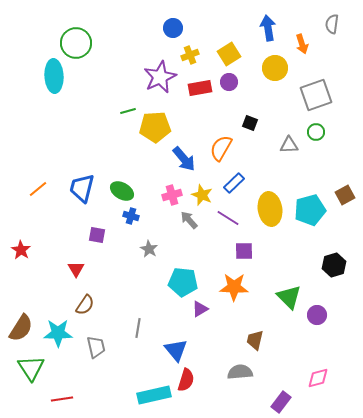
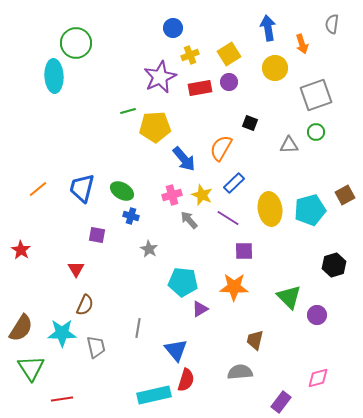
brown semicircle at (85, 305): rotated 10 degrees counterclockwise
cyan star at (58, 333): moved 4 px right
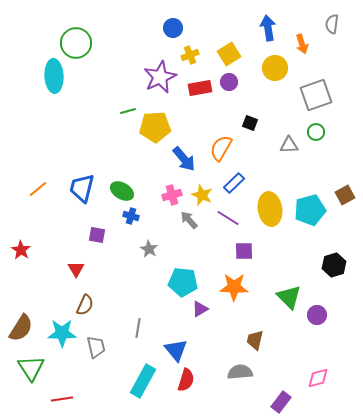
cyan rectangle at (154, 395): moved 11 px left, 14 px up; rotated 48 degrees counterclockwise
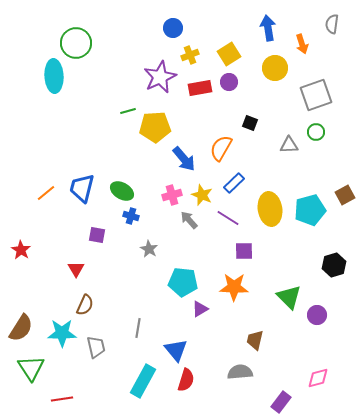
orange line at (38, 189): moved 8 px right, 4 px down
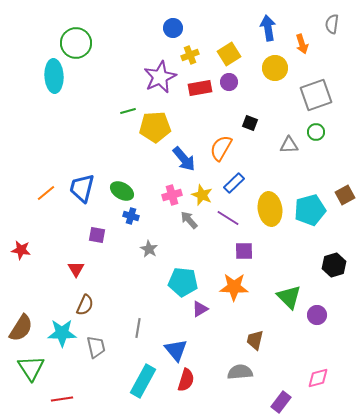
red star at (21, 250): rotated 24 degrees counterclockwise
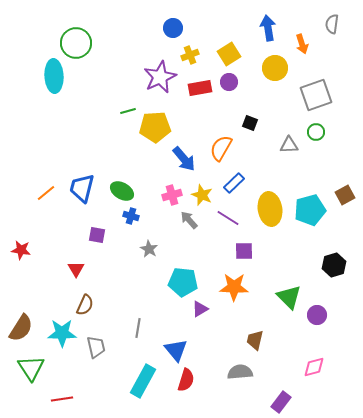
pink diamond at (318, 378): moved 4 px left, 11 px up
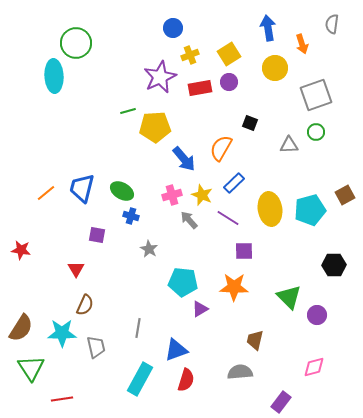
black hexagon at (334, 265): rotated 15 degrees clockwise
blue triangle at (176, 350): rotated 50 degrees clockwise
cyan rectangle at (143, 381): moved 3 px left, 2 px up
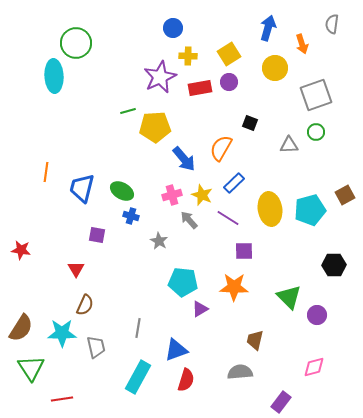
blue arrow at (268, 28): rotated 25 degrees clockwise
yellow cross at (190, 55): moved 2 px left, 1 px down; rotated 24 degrees clockwise
orange line at (46, 193): moved 21 px up; rotated 42 degrees counterclockwise
gray star at (149, 249): moved 10 px right, 8 px up
cyan rectangle at (140, 379): moved 2 px left, 2 px up
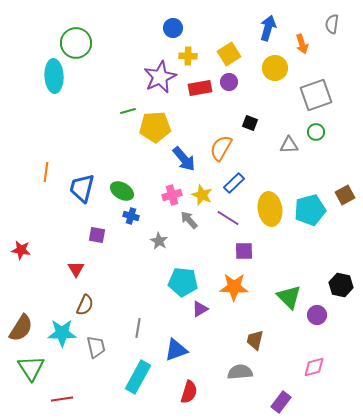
black hexagon at (334, 265): moved 7 px right, 20 px down; rotated 15 degrees clockwise
red semicircle at (186, 380): moved 3 px right, 12 px down
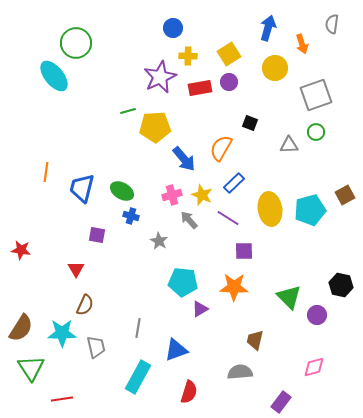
cyan ellipse at (54, 76): rotated 36 degrees counterclockwise
